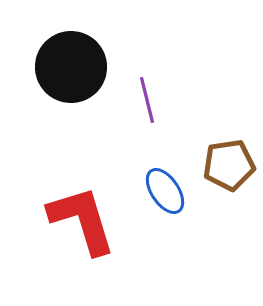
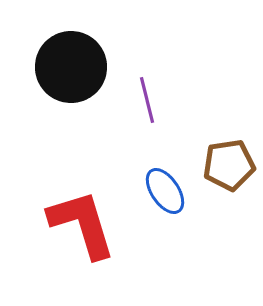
red L-shape: moved 4 px down
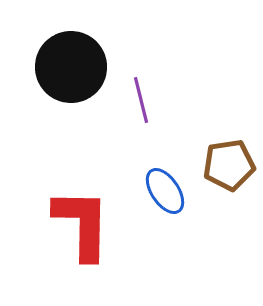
purple line: moved 6 px left
red L-shape: rotated 18 degrees clockwise
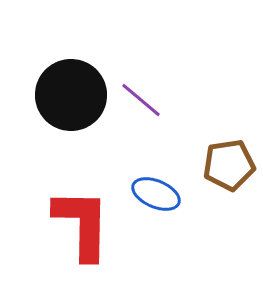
black circle: moved 28 px down
purple line: rotated 36 degrees counterclockwise
blue ellipse: moved 9 px left, 3 px down; rotated 33 degrees counterclockwise
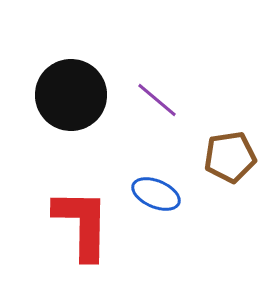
purple line: moved 16 px right
brown pentagon: moved 1 px right, 8 px up
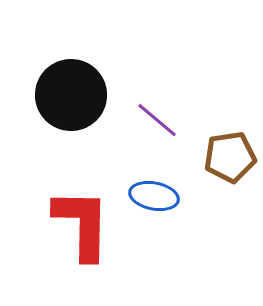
purple line: moved 20 px down
blue ellipse: moved 2 px left, 2 px down; rotated 12 degrees counterclockwise
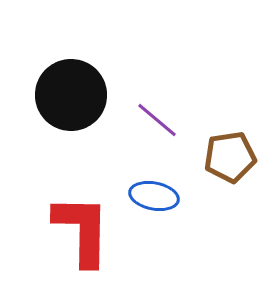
red L-shape: moved 6 px down
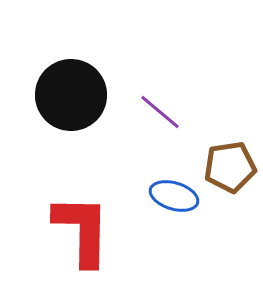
purple line: moved 3 px right, 8 px up
brown pentagon: moved 10 px down
blue ellipse: moved 20 px right; rotated 6 degrees clockwise
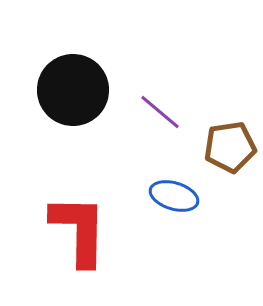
black circle: moved 2 px right, 5 px up
brown pentagon: moved 20 px up
red L-shape: moved 3 px left
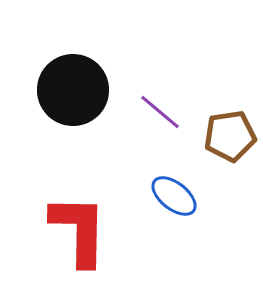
brown pentagon: moved 11 px up
blue ellipse: rotated 21 degrees clockwise
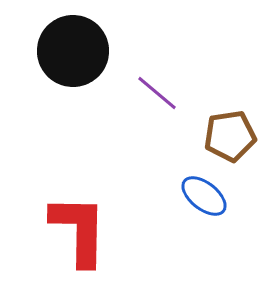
black circle: moved 39 px up
purple line: moved 3 px left, 19 px up
blue ellipse: moved 30 px right
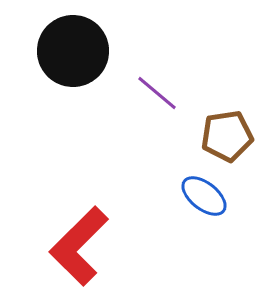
brown pentagon: moved 3 px left
red L-shape: moved 16 px down; rotated 136 degrees counterclockwise
